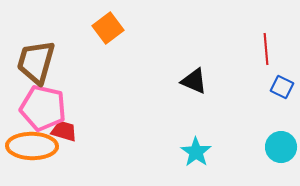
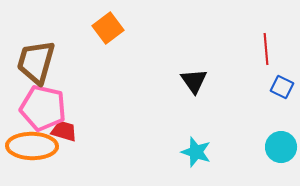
black triangle: rotated 32 degrees clockwise
cyan star: rotated 16 degrees counterclockwise
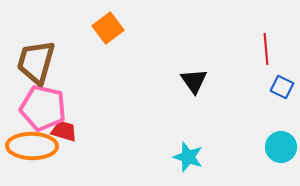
cyan star: moved 8 px left, 5 px down
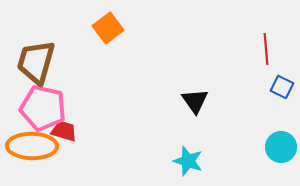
black triangle: moved 1 px right, 20 px down
cyan star: moved 4 px down
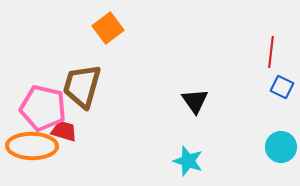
red line: moved 5 px right, 3 px down; rotated 12 degrees clockwise
brown trapezoid: moved 46 px right, 24 px down
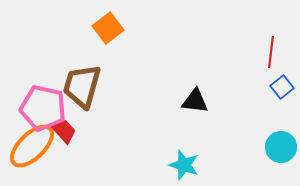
blue square: rotated 25 degrees clockwise
black triangle: rotated 48 degrees counterclockwise
red trapezoid: rotated 32 degrees clockwise
orange ellipse: rotated 45 degrees counterclockwise
cyan star: moved 4 px left, 4 px down
